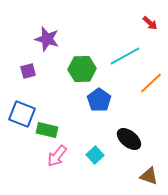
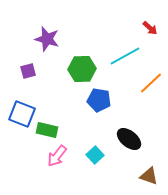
red arrow: moved 5 px down
blue pentagon: rotated 25 degrees counterclockwise
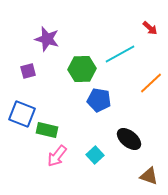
cyan line: moved 5 px left, 2 px up
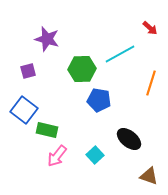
orange line: rotated 30 degrees counterclockwise
blue square: moved 2 px right, 4 px up; rotated 16 degrees clockwise
